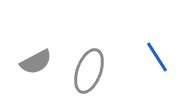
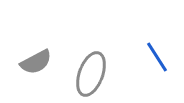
gray ellipse: moved 2 px right, 3 px down
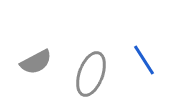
blue line: moved 13 px left, 3 px down
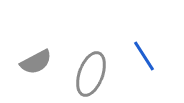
blue line: moved 4 px up
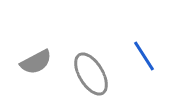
gray ellipse: rotated 51 degrees counterclockwise
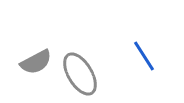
gray ellipse: moved 11 px left
